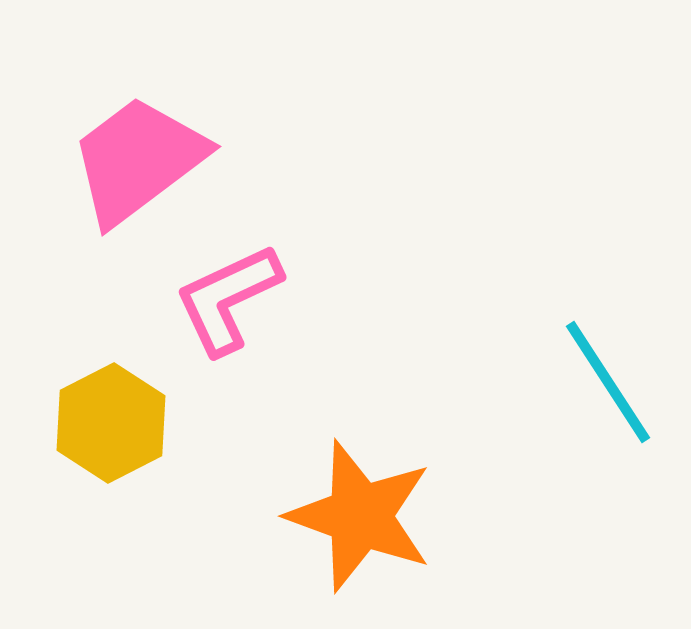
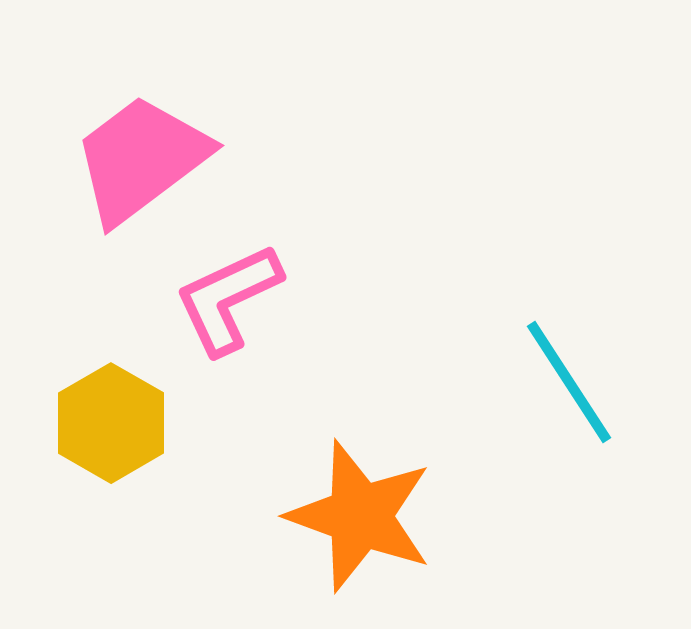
pink trapezoid: moved 3 px right, 1 px up
cyan line: moved 39 px left
yellow hexagon: rotated 3 degrees counterclockwise
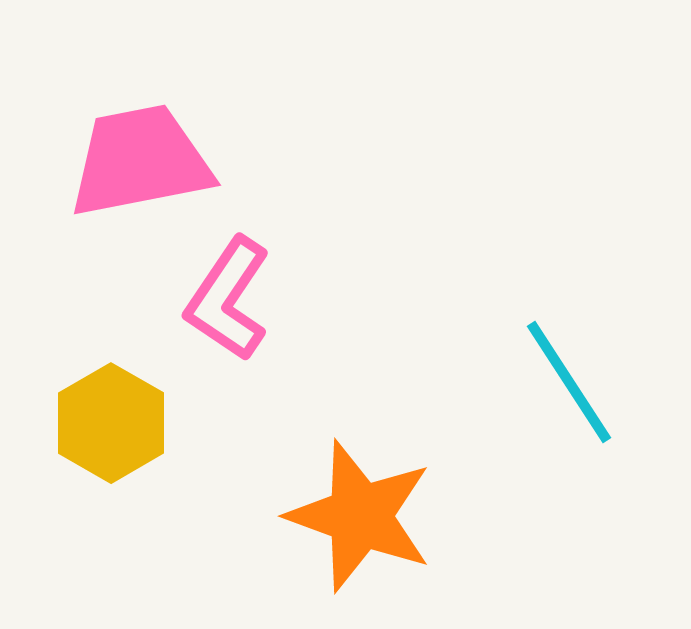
pink trapezoid: moved 1 px left, 2 px down; rotated 26 degrees clockwise
pink L-shape: rotated 31 degrees counterclockwise
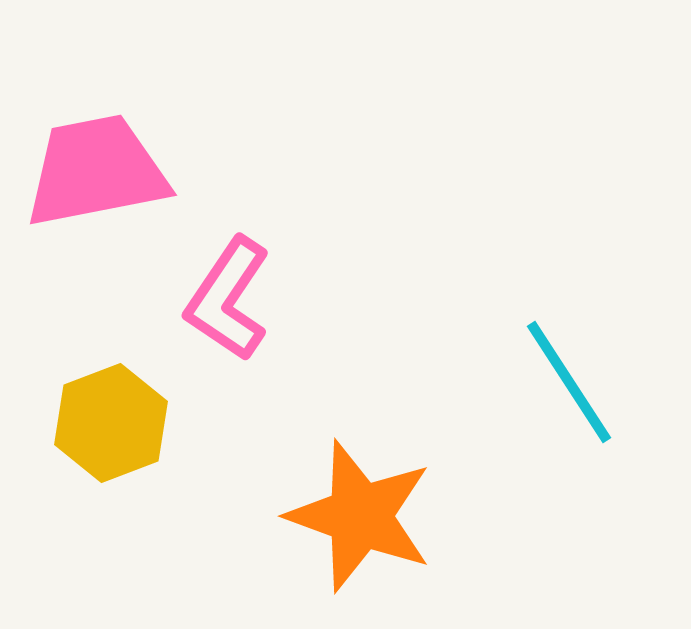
pink trapezoid: moved 44 px left, 10 px down
yellow hexagon: rotated 9 degrees clockwise
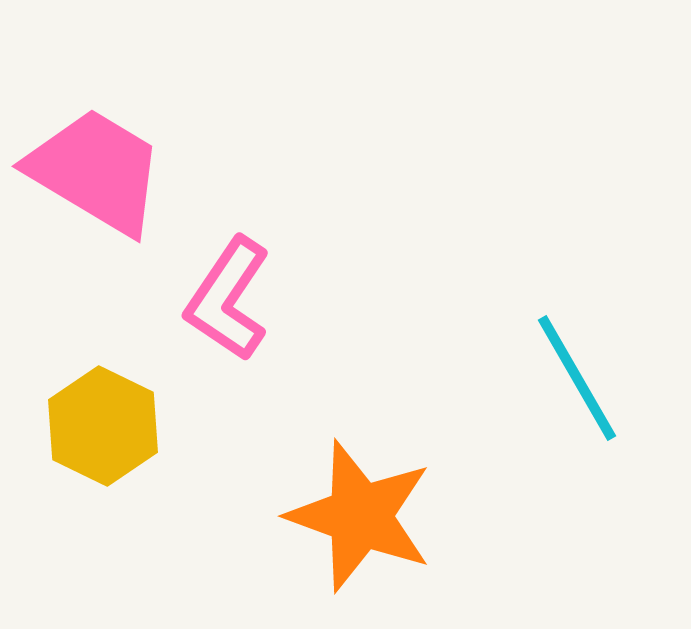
pink trapezoid: rotated 42 degrees clockwise
cyan line: moved 8 px right, 4 px up; rotated 3 degrees clockwise
yellow hexagon: moved 8 px left, 3 px down; rotated 13 degrees counterclockwise
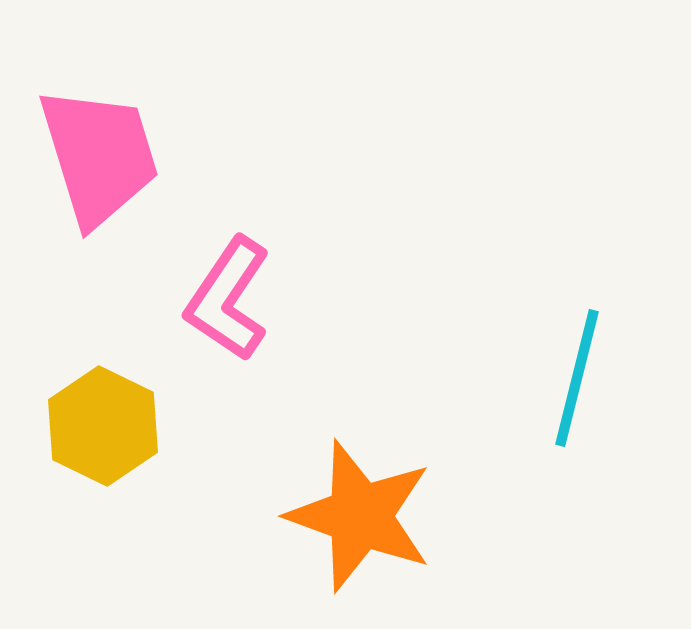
pink trapezoid: moved 3 px right, 15 px up; rotated 42 degrees clockwise
cyan line: rotated 44 degrees clockwise
